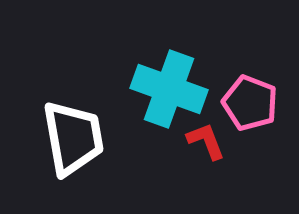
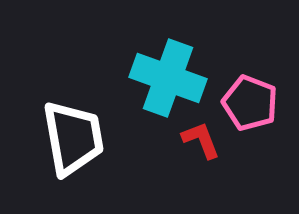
cyan cross: moved 1 px left, 11 px up
red L-shape: moved 5 px left, 1 px up
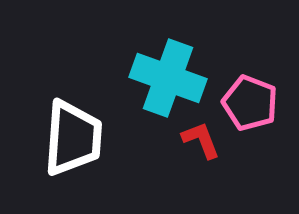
white trapezoid: rotated 14 degrees clockwise
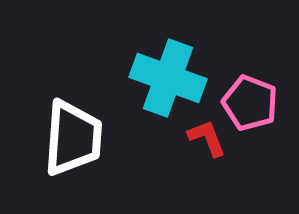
red L-shape: moved 6 px right, 2 px up
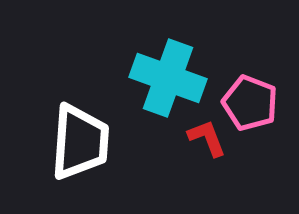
white trapezoid: moved 7 px right, 4 px down
